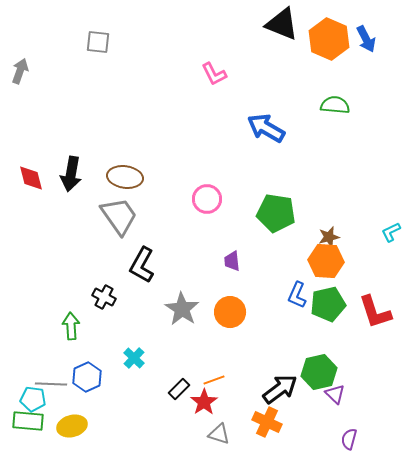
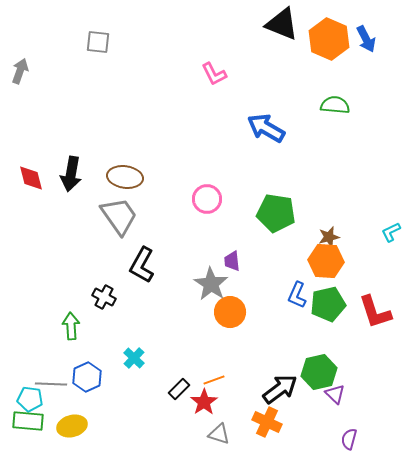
gray star at (182, 309): moved 29 px right, 25 px up
cyan pentagon at (33, 399): moved 3 px left
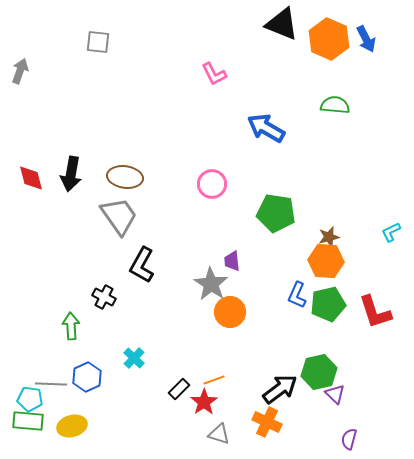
pink circle at (207, 199): moved 5 px right, 15 px up
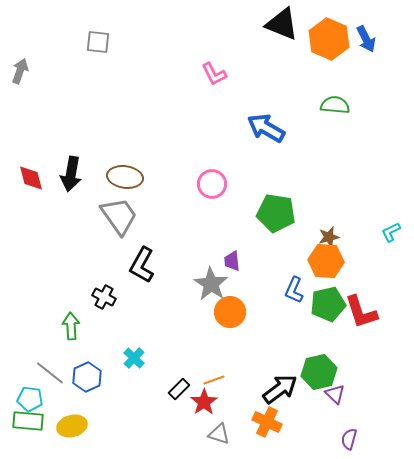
blue L-shape at (297, 295): moved 3 px left, 5 px up
red L-shape at (375, 312): moved 14 px left
gray line at (51, 384): moved 1 px left, 11 px up; rotated 36 degrees clockwise
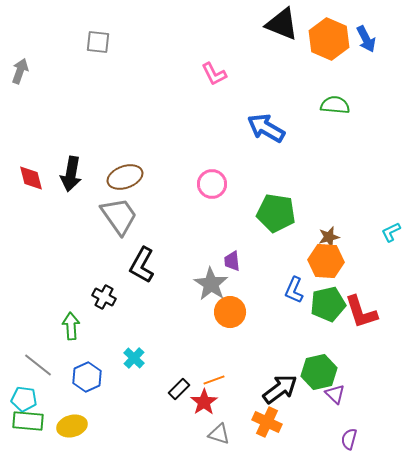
brown ellipse at (125, 177): rotated 28 degrees counterclockwise
gray line at (50, 373): moved 12 px left, 8 px up
cyan pentagon at (30, 399): moved 6 px left
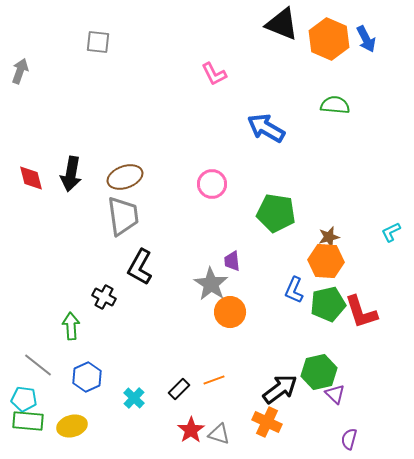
gray trapezoid at (119, 216): moved 4 px right; rotated 27 degrees clockwise
black L-shape at (142, 265): moved 2 px left, 2 px down
cyan cross at (134, 358): moved 40 px down
red star at (204, 402): moved 13 px left, 28 px down
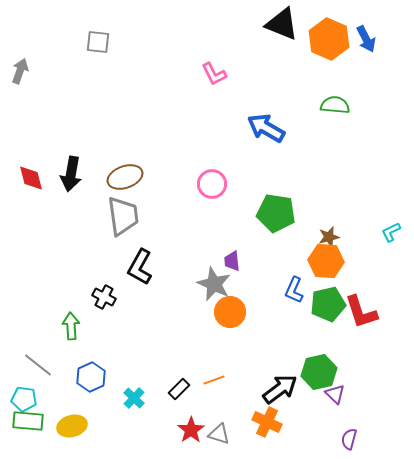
gray star at (211, 284): moved 3 px right; rotated 8 degrees counterclockwise
blue hexagon at (87, 377): moved 4 px right
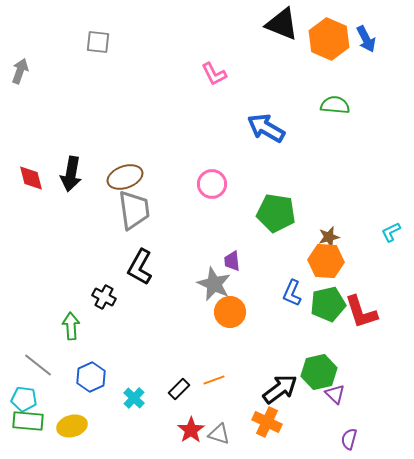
gray trapezoid at (123, 216): moved 11 px right, 6 px up
blue L-shape at (294, 290): moved 2 px left, 3 px down
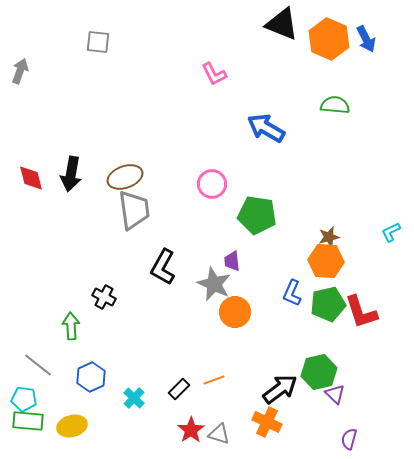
green pentagon at (276, 213): moved 19 px left, 2 px down
black L-shape at (140, 267): moved 23 px right
orange circle at (230, 312): moved 5 px right
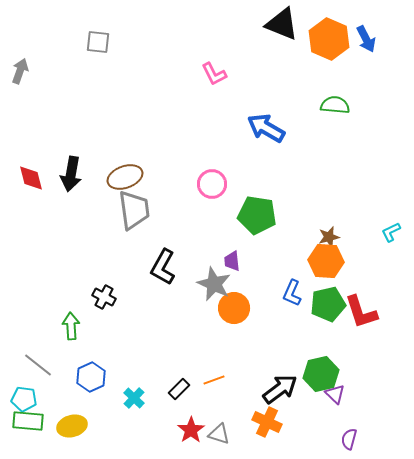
orange circle at (235, 312): moved 1 px left, 4 px up
green hexagon at (319, 372): moved 2 px right, 2 px down
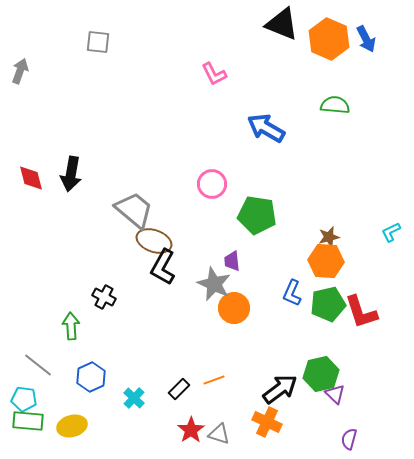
brown ellipse at (125, 177): moved 29 px right, 64 px down; rotated 40 degrees clockwise
gray trapezoid at (134, 210): rotated 42 degrees counterclockwise
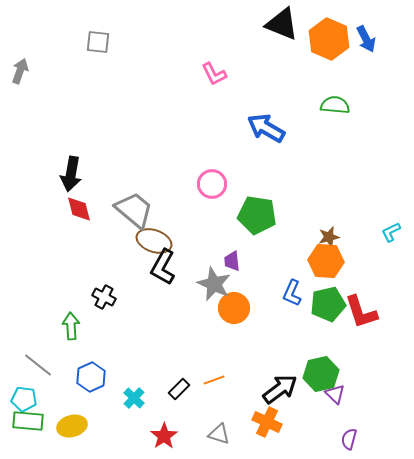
red diamond at (31, 178): moved 48 px right, 31 px down
red star at (191, 430): moved 27 px left, 6 px down
